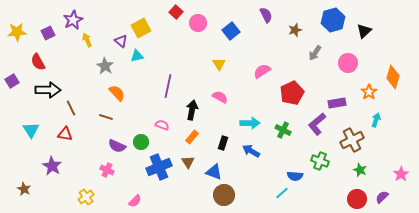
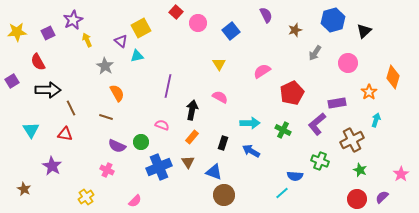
orange semicircle at (117, 93): rotated 12 degrees clockwise
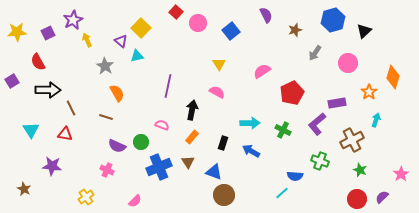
yellow square at (141, 28): rotated 18 degrees counterclockwise
pink semicircle at (220, 97): moved 3 px left, 5 px up
purple star at (52, 166): rotated 24 degrees counterclockwise
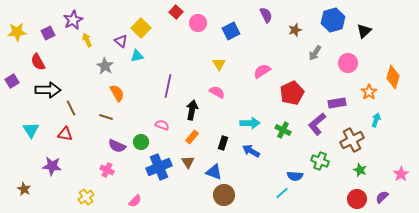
blue square at (231, 31): rotated 12 degrees clockwise
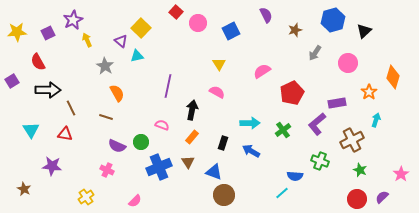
green cross at (283, 130): rotated 28 degrees clockwise
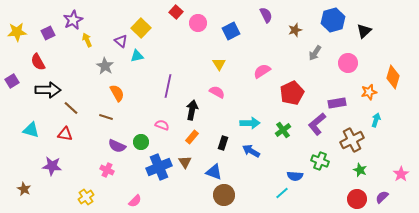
orange star at (369, 92): rotated 21 degrees clockwise
brown line at (71, 108): rotated 21 degrees counterclockwise
cyan triangle at (31, 130): rotated 42 degrees counterclockwise
brown triangle at (188, 162): moved 3 px left
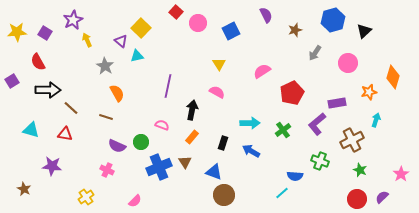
purple square at (48, 33): moved 3 px left; rotated 32 degrees counterclockwise
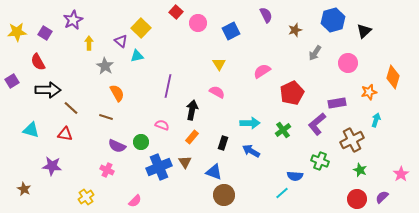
yellow arrow at (87, 40): moved 2 px right, 3 px down; rotated 24 degrees clockwise
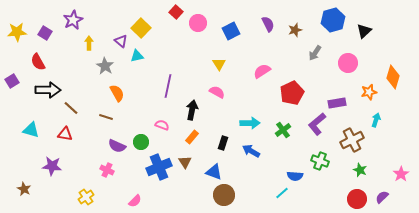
purple semicircle at (266, 15): moved 2 px right, 9 px down
